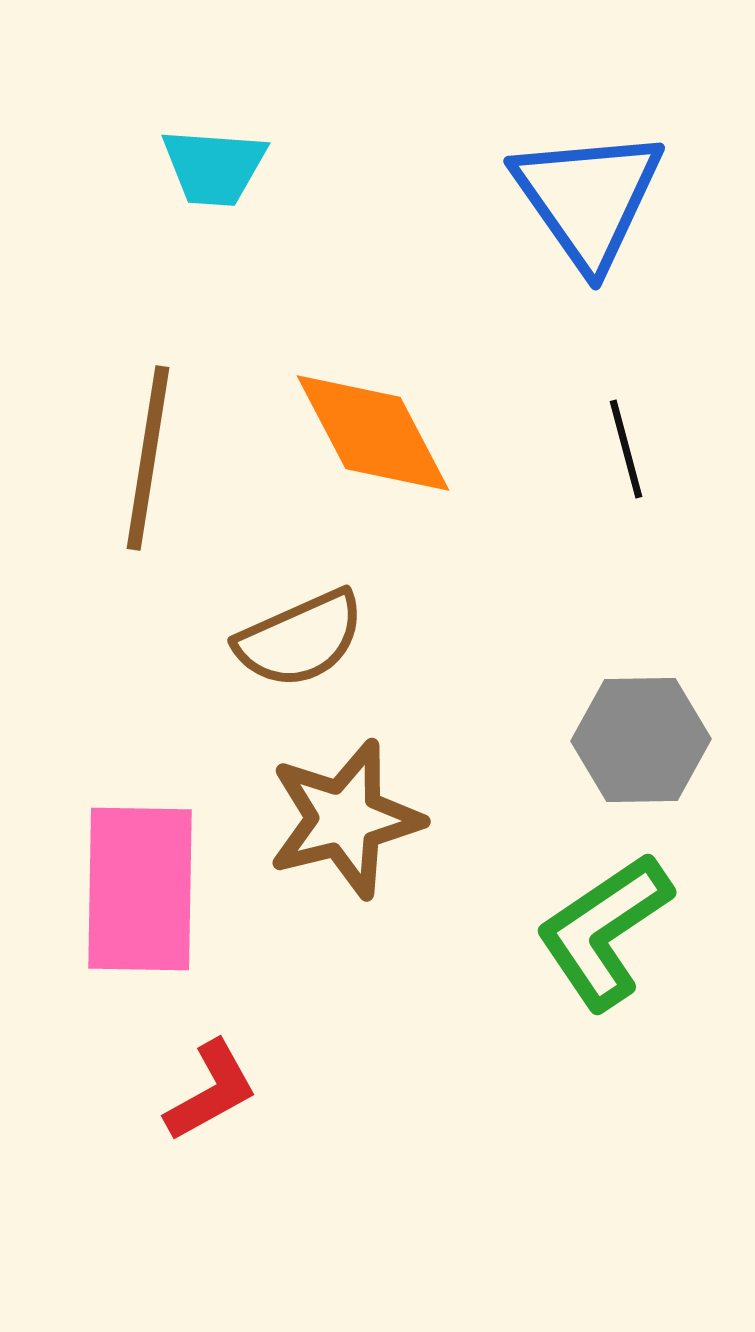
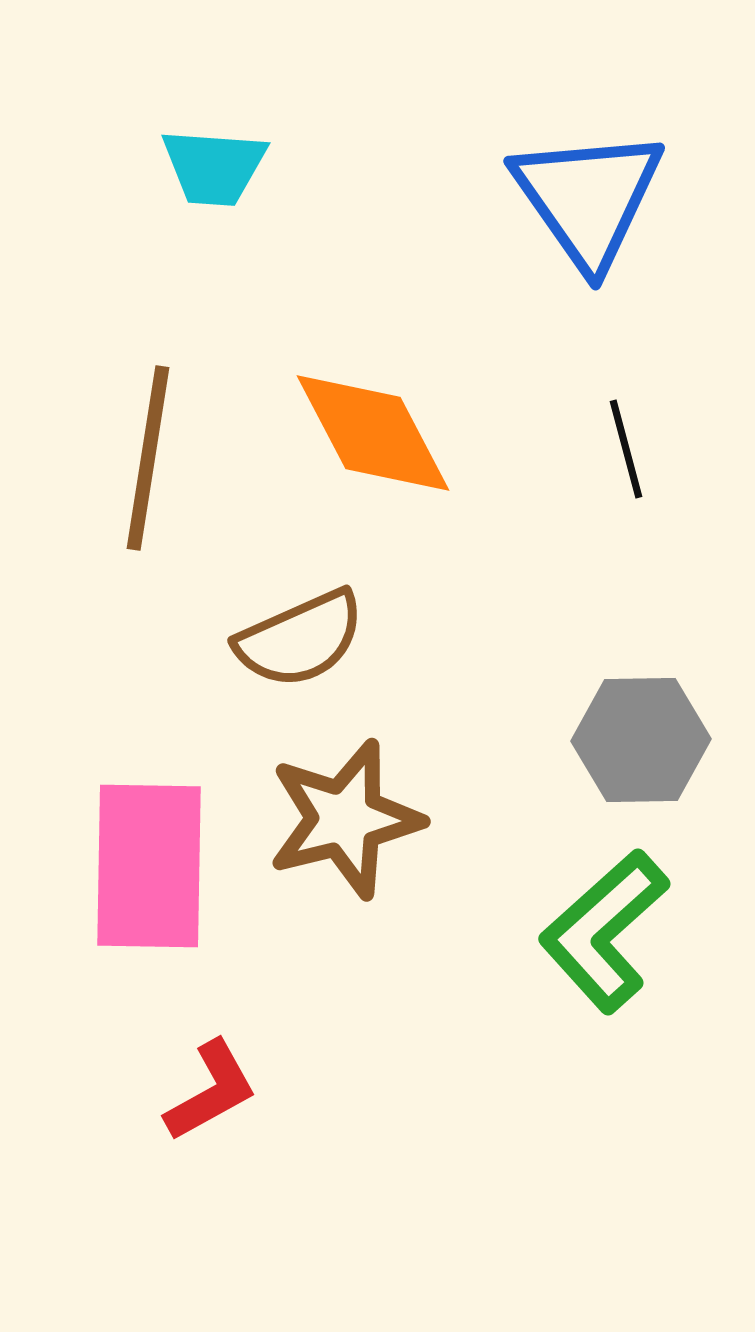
pink rectangle: moved 9 px right, 23 px up
green L-shape: rotated 8 degrees counterclockwise
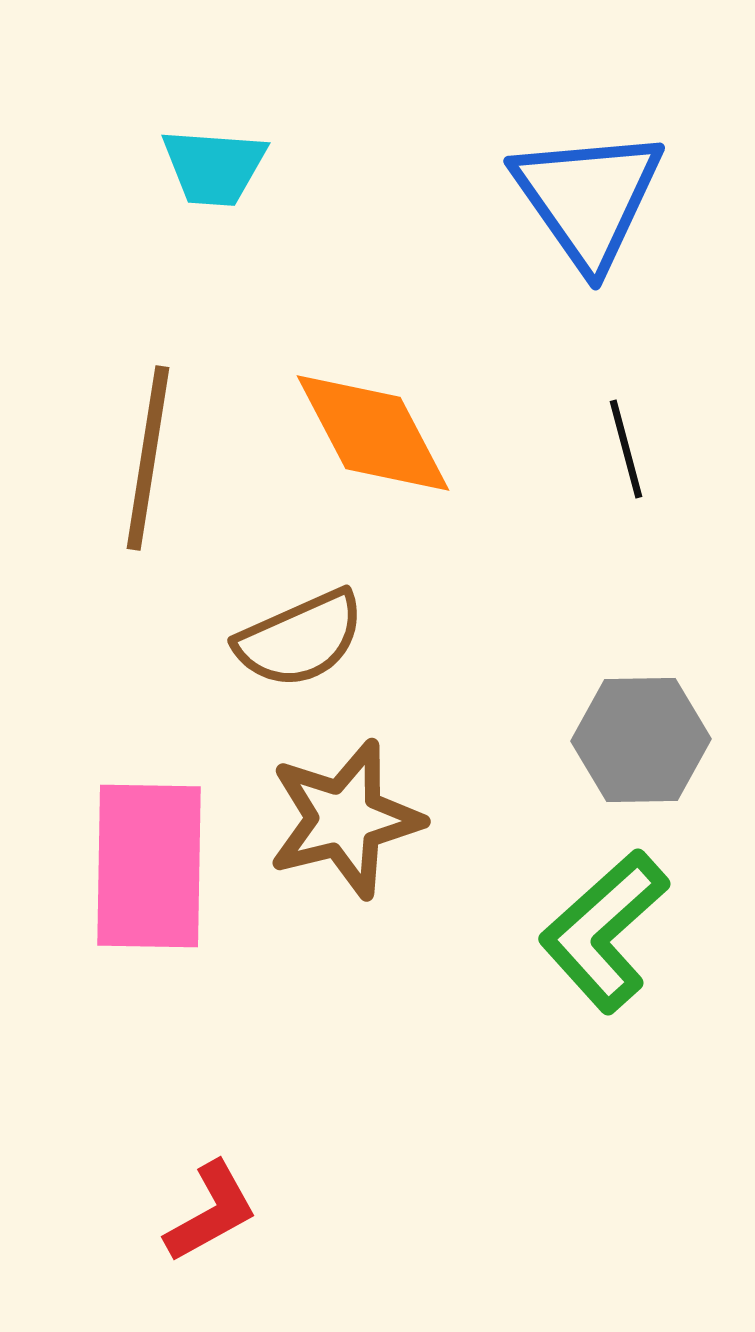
red L-shape: moved 121 px down
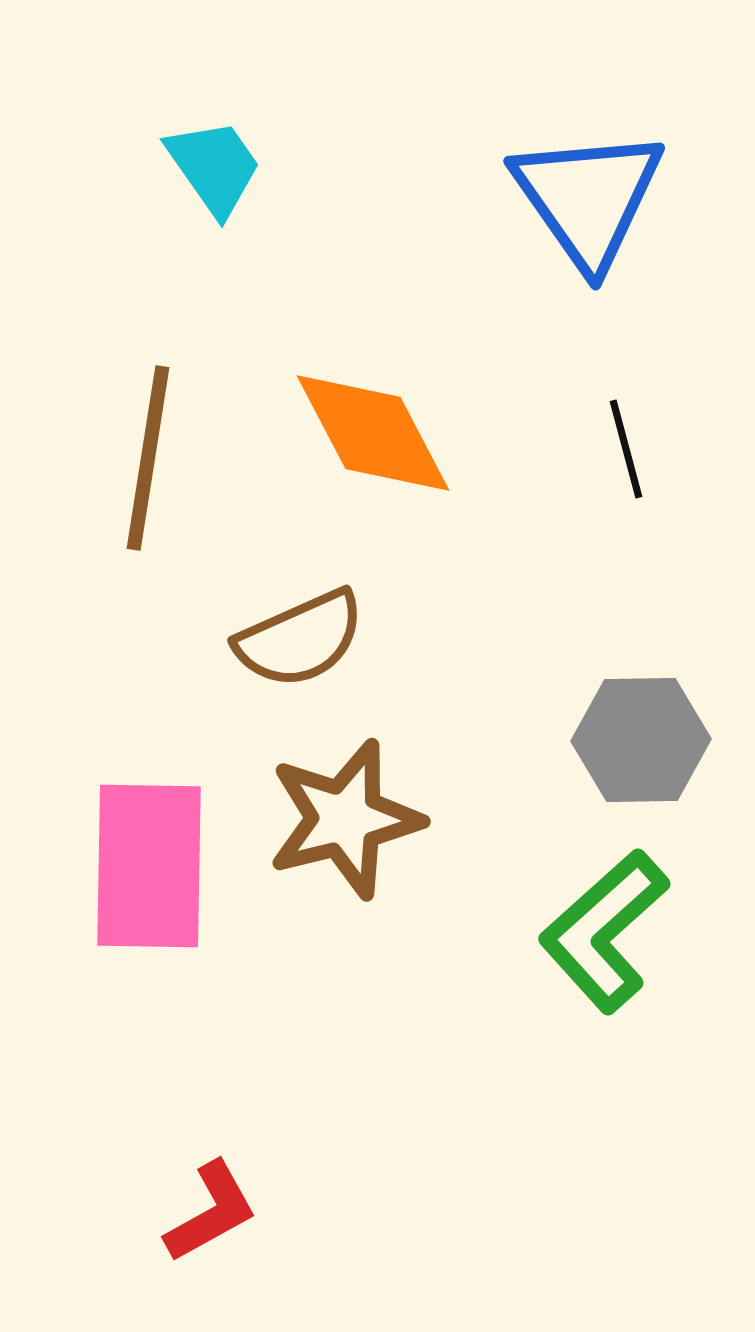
cyan trapezoid: rotated 129 degrees counterclockwise
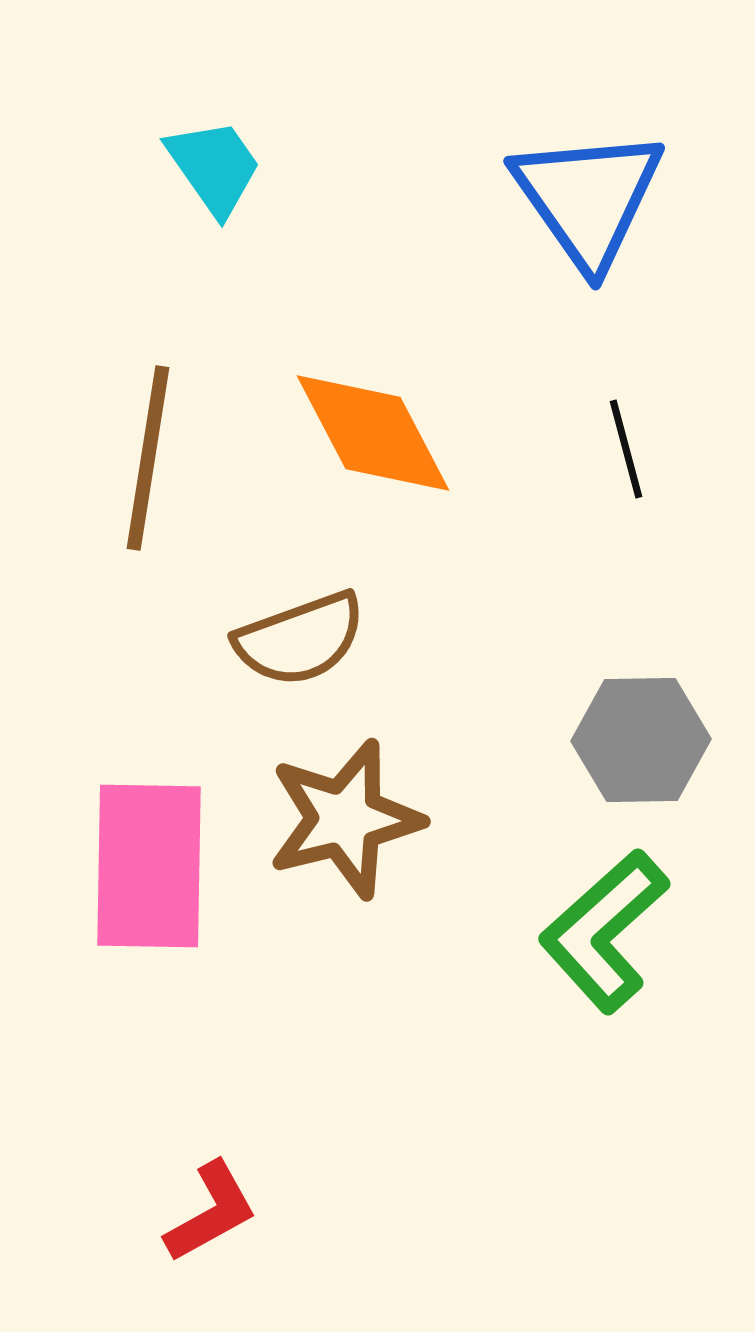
brown semicircle: rotated 4 degrees clockwise
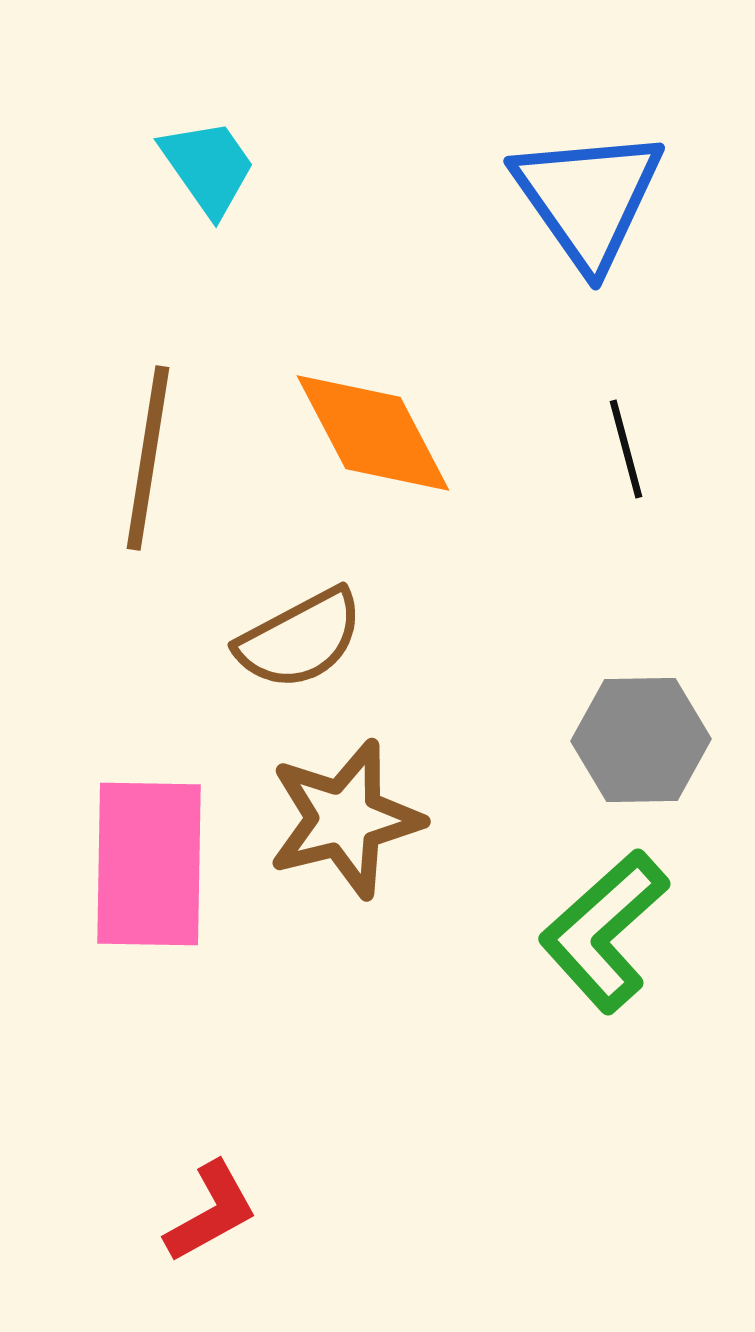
cyan trapezoid: moved 6 px left
brown semicircle: rotated 8 degrees counterclockwise
pink rectangle: moved 2 px up
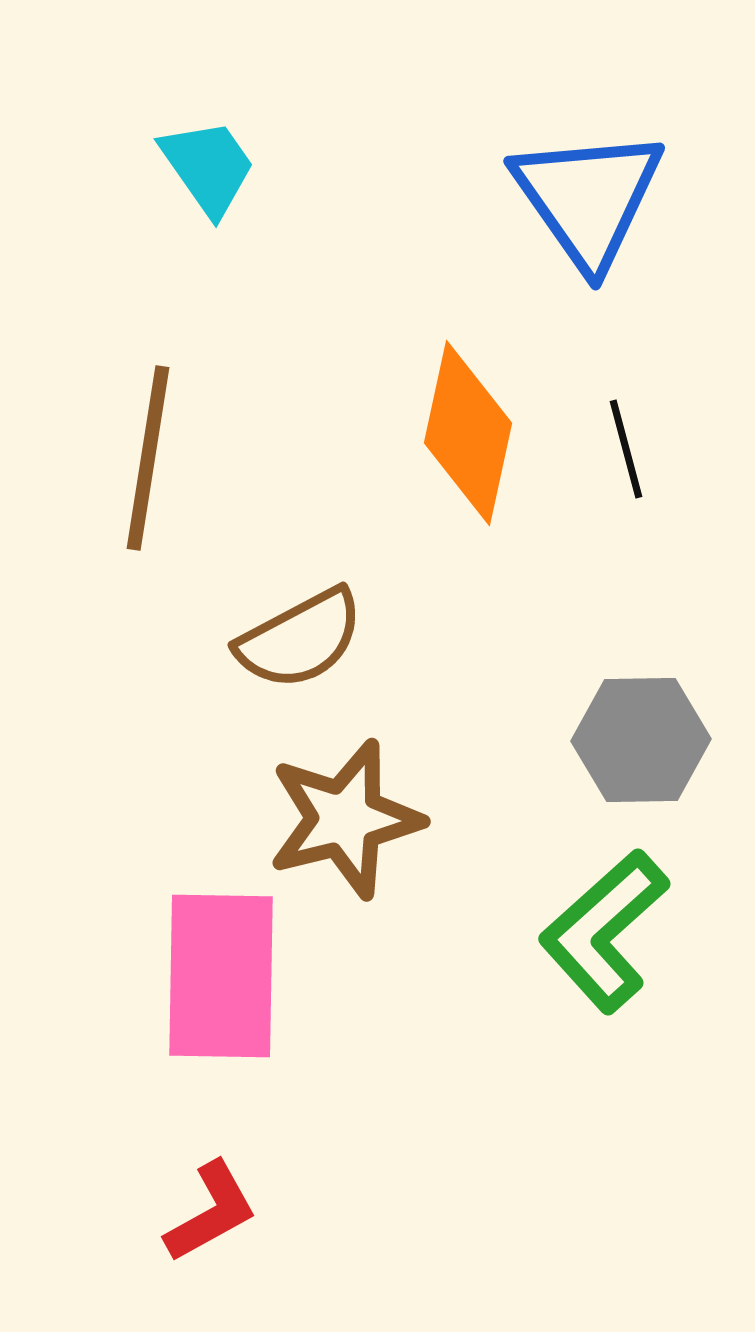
orange diamond: moved 95 px right; rotated 40 degrees clockwise
pink rectangle: moved 72 px right, 112 px down
